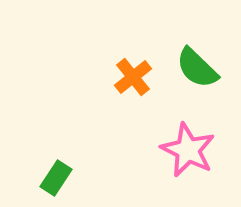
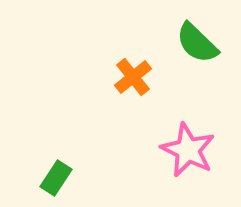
green semicircle: moved 25 px up
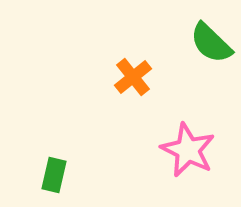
green semicircle: moved 14 px right
green rectangle: moved 2 px left, 3 px up; rotated 20 degrees counterclockwise
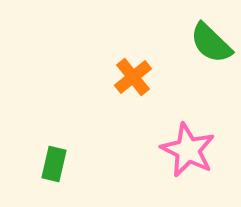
green rectangle: moved 11 px up
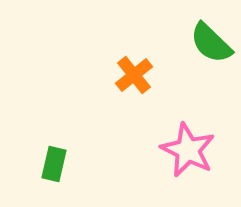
orange cross: moved 1 px right, 2 px up
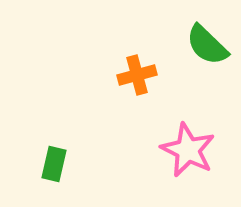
green semicircle: moved 4 px left, 2 px down
orange cross: moved 3 px right; rotated 24 degrees clockwise
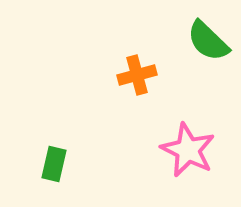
green semicircle: moved 1 px right, 4 px up
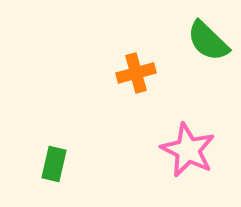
orange cross: moved 1 px left, 2 px up
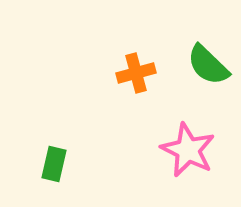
green semicircle: moved 24 px down
